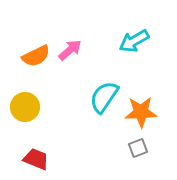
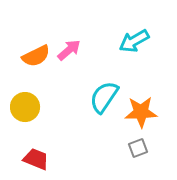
pink arrow: moved 1 px left
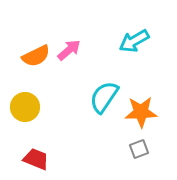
gray square: moved 1 px right, 1 px down
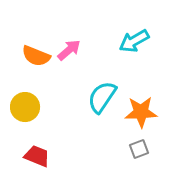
orange semicircle: rotated 48 degrees clockwise
cyan semicircle: moved 2 px left
red trapezoid: moved 1 px right, 3 px up
